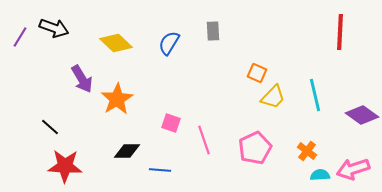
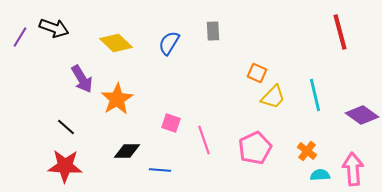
red line: rotated 18 degrees counterclockwise
black line: moved 16 px right
pink arrow: rotated 104 degrees clockwise
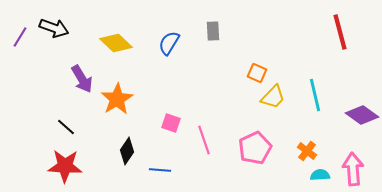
black diamond: rotated 56 degrees counterclockwise
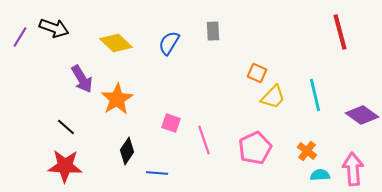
blue line: moved 3 px left, 3 px down
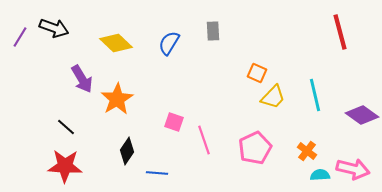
pink square: moved 3 px right, 1 px up
pink arrow: rotated 108 degrees clockwise
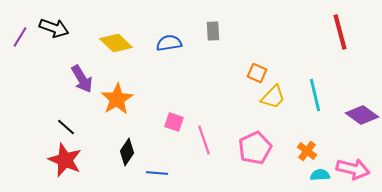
blue semicircle: rotated 50 degrees clockwise
black diamond: moved 1 px down
red star: moved 6 px up; rotated 20 degrees clockwise
